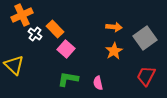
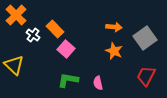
orange cross: moved 6 px left; rotated 20 degrees counterclockwise
white cross: moved 2 px left, 1 px down
orange star: rotated 18 degrees counterclockwise
green L-shape: moved 1 px down
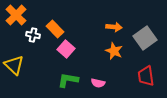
white cross: rotated 24 degrees counterclockwise
red trapezoid: rotated 35 degrees counterclockwise
pink semicircle: rotated 64 degrees counterclockwise
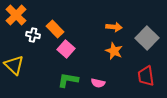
gray square: moved 2 px right; rotated 10 degrees counterclockwise
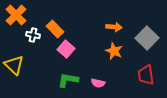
red trapezoid: moved 1 px up
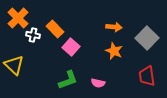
orange cross: moved 2 px right, 3 px down
pink square: moved 5 px right, 2 px up
red trapezoid: moved 1 px right, 1 px down
green L-shape: rotated 150 degrees clockwise
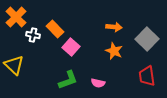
orange cross: moved 2 px left, 1 px up
gray square: moved 1 px down
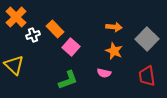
white cross: rotated 32 degrees counterclockwise
pink semicircle: moved 6 px right, 10 px up
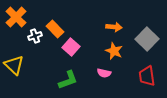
white cross: moved 2 px right, 1 px down
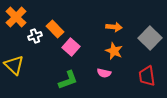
gray square: moved 3 px right, 1 px up
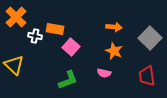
orange rectangle: rotated 36 degrees counterclockwise
white cross: rotated 32 degrees clockwise
